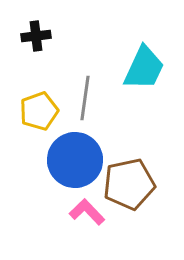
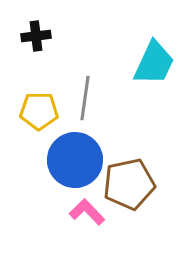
cyan trapezoid: moved 10 px right, 5 px up
yellow pentagon: rotated 21 degrees clockwise
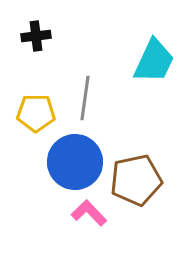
cyan trapezoid: moved 2 px up
yellow pentagon: moved 3 px left, 2 px down
blue circle: moved 2 px down
brown pentagon: moved 7 px right, 4 px up
pink L-shape: moved 2 px right, 1 px down
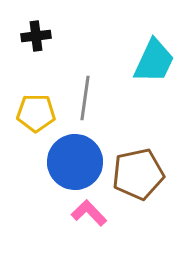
brown pentagon: moved 2 px right, 6 px up
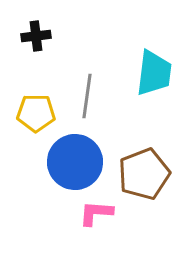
cyan trapezoid: moved 12 px down; rotated 18 degrees counterclockwise
gray line: moved 2 px right, 2 px up
brown pentagon: moved 6 px right; rotated 9 degrees counterclockwise
pink L-shape: moved 7 px right; rotated 42 degrees counterclockwise
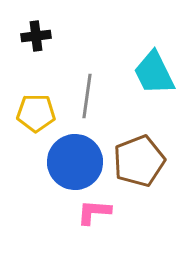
cyan trapezoid: rotated 147 degrees clockwise
brown pentagon: moved 5 px left, 13 px up
pink L-shape: moved 2 px left, 1 px up
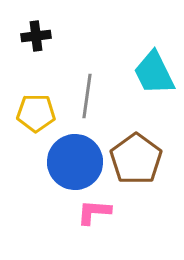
brown pentagon: moved 3 px left, 2 px up; rotated 15 degrees counterclockwise
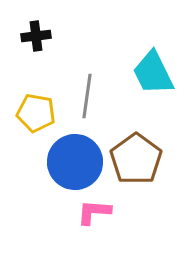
cyan trapezoid: moved 1 px left
yellow pentagon: rotated 9 degrees clockwise
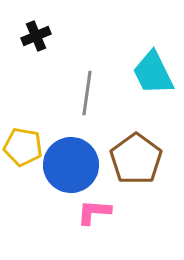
black cross: rotated 16 degrees counterclockwise
gray line: moved 3 px up
yellow pentagon: moved 13 px left, 34 px down
blue circle: moved 4 px left, 3 px down
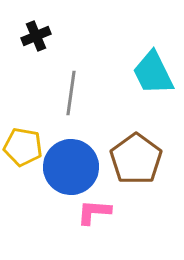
gray line: moved 16 px left
blue circle: moved 2 px down
